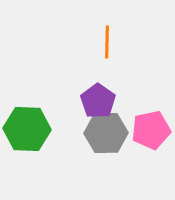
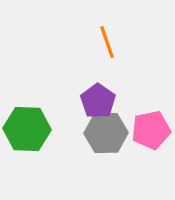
orange line: rotated 20 degrees counterclockwise
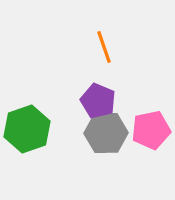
orange line: moved 3 px left, 5 px down
purple pentagon: rotated 12 degrees counterclockwise
green hexagon: rotated 21 degrees counterclockwise
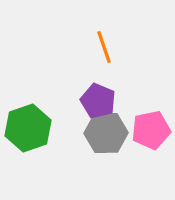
green hexagon: moved 1 px right, 1 px up
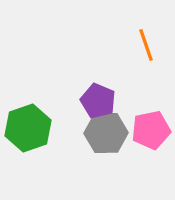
orange line: moved 42 px right, 2 px up
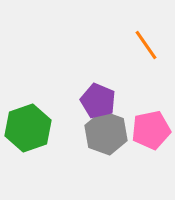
orange line: rotated 16 degrees counterclockwise
gray hexagon: rotated 21 degrees clockwise
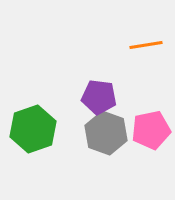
orange line: rotated 64 degrees counterclockwise
purple pentagon: moved 1 px right, 4 px up; rotated 16 degrees counterclockwise
green hexagon: moved 5 px right, 1 px down
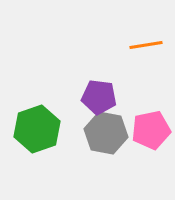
green hexagon: moved 4 px right
gray hexagon: rotated 9 degrees counterclockwise
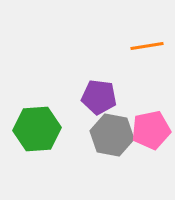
orange line: moved 1 px right, 1 px down
green hexagon: rotated 15 degrees clockwise
gray hexagon: moved 6 px right, 2 px down
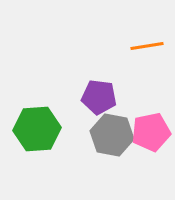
pink pentagon: moved 2 px down
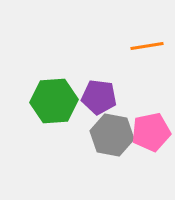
green hexagon: moved 17 px right, 28 px up
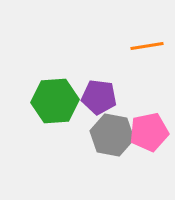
green hexagon: moved 1 px right
pink pentagon: moved 2 px left
